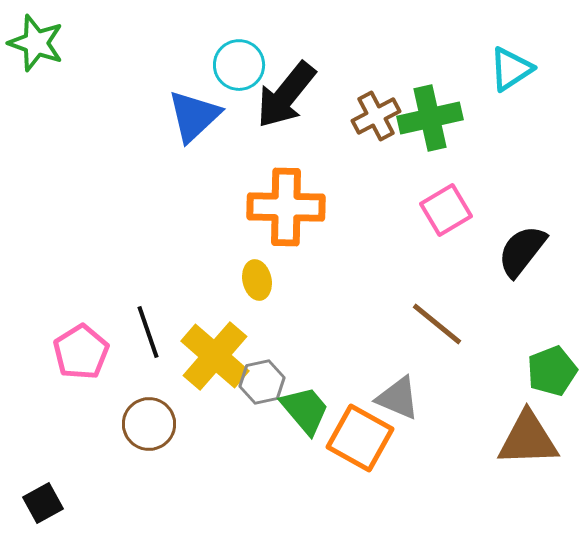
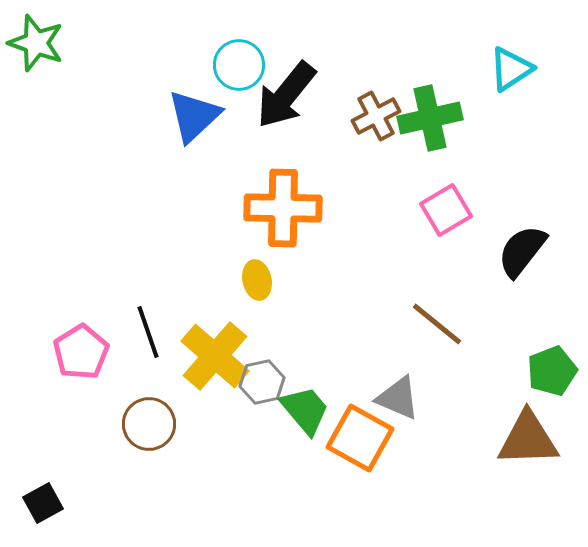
orange cross: moved 3 px left, 1 px down
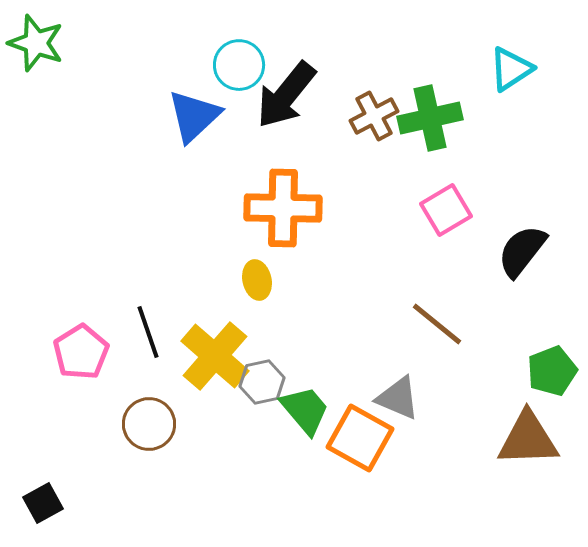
brown cross: moved 2 px left
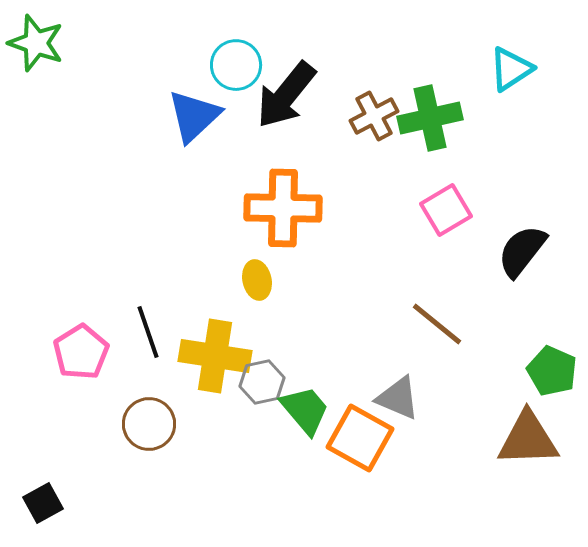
cyan circle: moved 3 px left
yellow cross: rotated 32 degrees counterclockwise
green pentagon: rotated 27 degrees counterclockwise
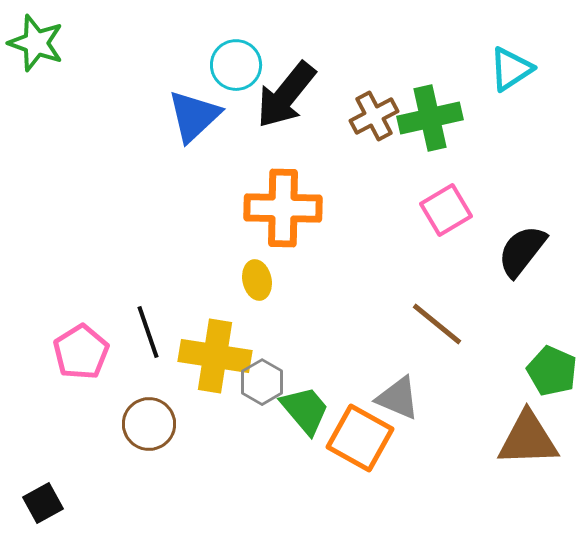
gray hexagon: rotated 18 degrees counterclockwise
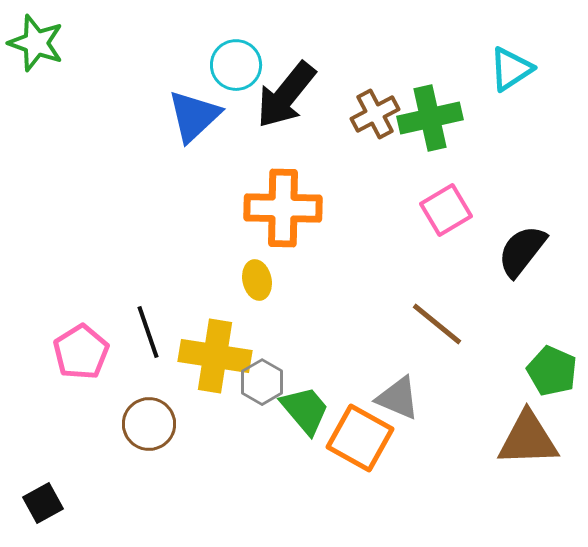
brown cross: moved 1 px right, 2 px up
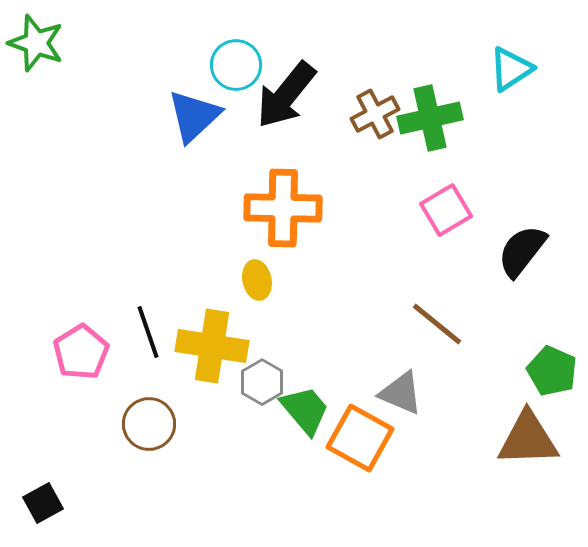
yellow cross: moved 3 px left, 10 px up
gray triangle: moved 3 px right, 5 px up
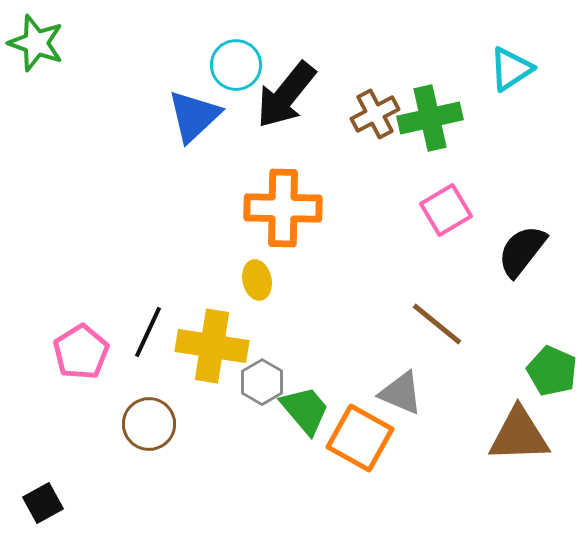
black line: rotated 44 degrees clockwise
brown triangle: moved 9 px left, 4 px up
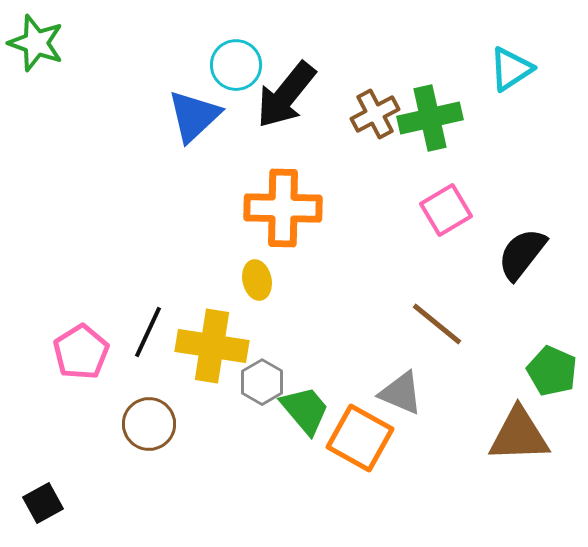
black semicircle: moved 3 px down
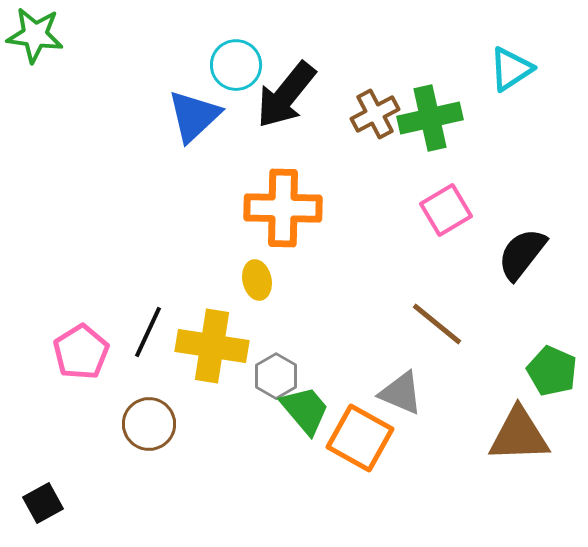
green star: moved 1 px left, 8 px up; rotated 12 degrees counterclockwise
gray hexagon: moved 14 px right, 6 px up
